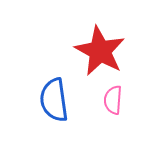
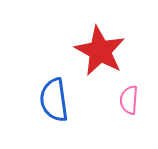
pink semicircle: moved 16 px right
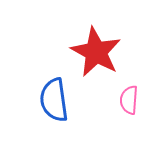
red star: moved 4 px left, 1 px down
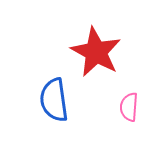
pink semicircle: moved 7 px down
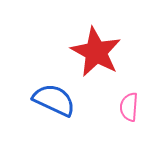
blue semicircle: rotated 123 degrees clockwise
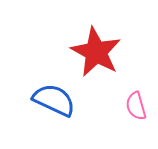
pink semicircle: moved 7 px right, 1 px up; rotated 20 degrees counterclockwise
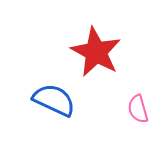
pink semicircle: moved 2 px right, 3 px down
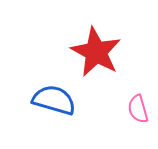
blue semicircle: rotated 9 degrees counterclockwise
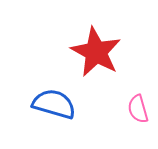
blue semicircle: moved 4 px down
